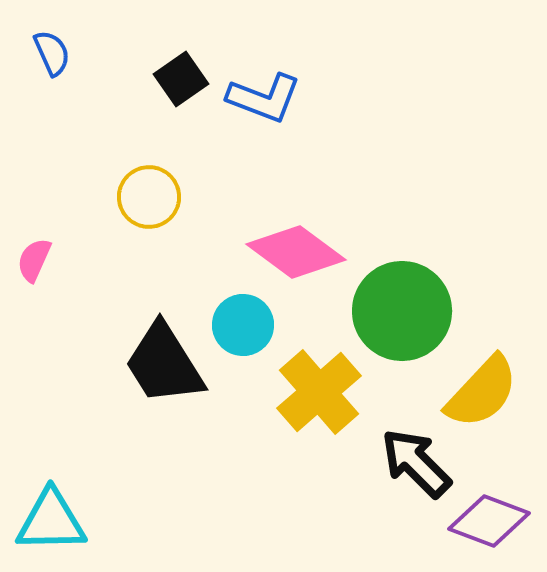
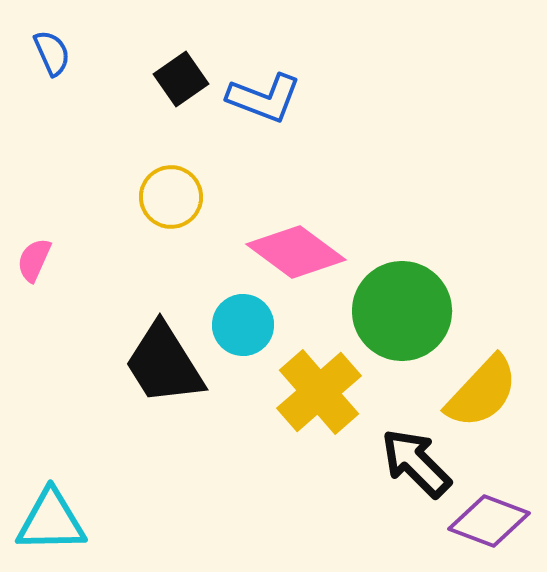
yellow circle: moved 22 px right
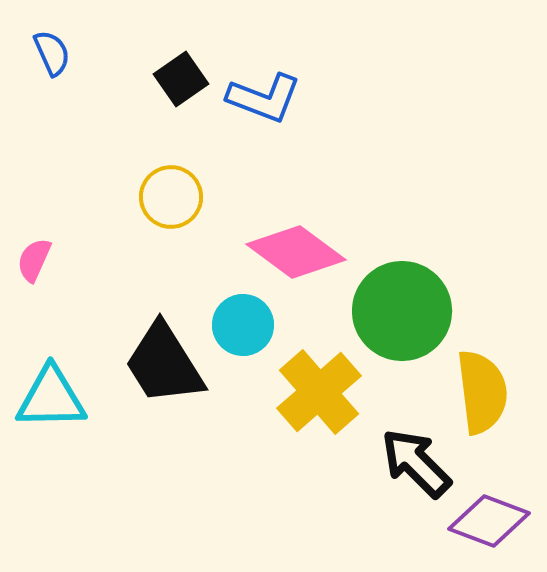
yellow semicircle: rotated 50 degrees counterclockwise
cyan triangle: moved 123 px up
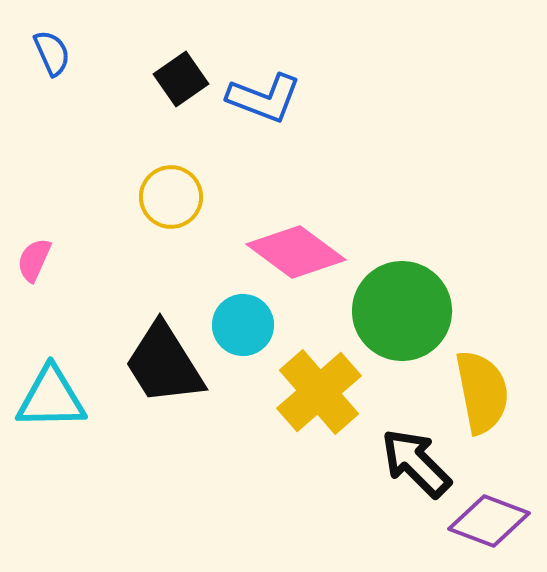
yellow semicircle: rotated 4 degrees counterclockwise
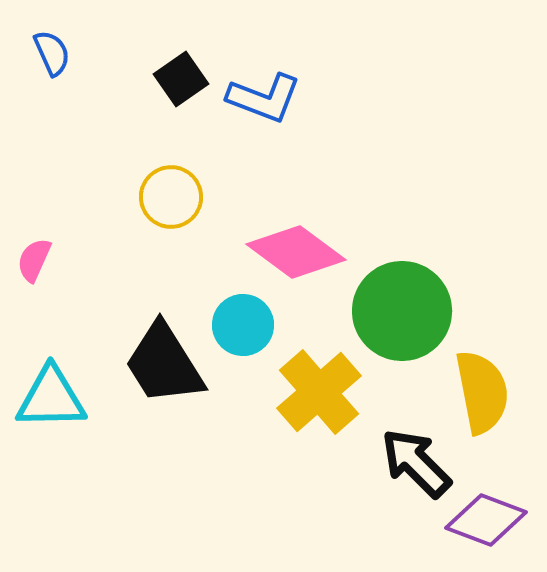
purple diamond: moved 3 px left, 1 px up
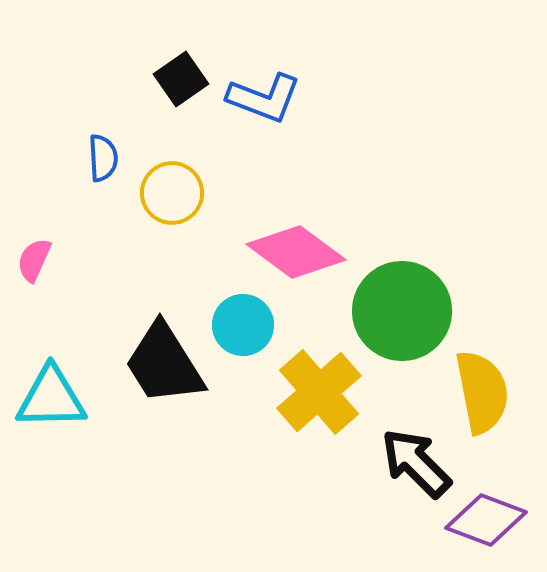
blue semicircle: moved 51 px right, 105 px down; rotated 21 degrees clockwise
yellow circle: moved 1 px right, 4 px up
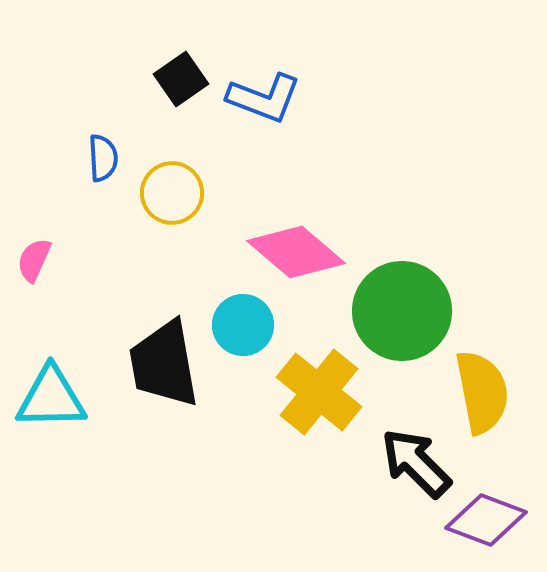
pink diamond: rotated 4 degrees clockwise
black trapezoid: rotated 22 degrees clockwise
yellow cross: rotated 10 degrees counterclockwise
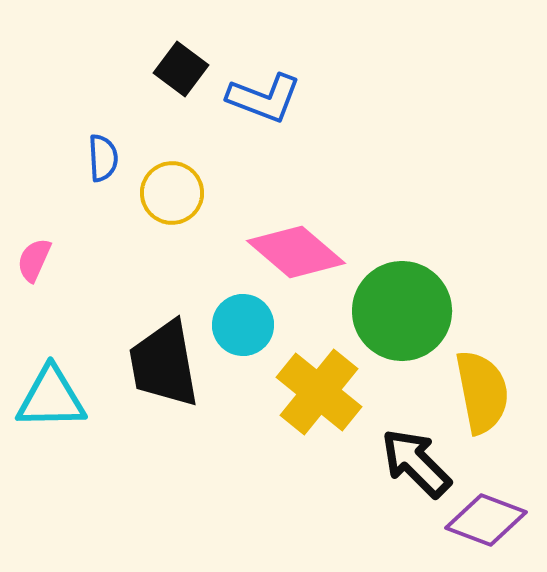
black square: moved 10 px up; rotated 18 degrees counterclockwise
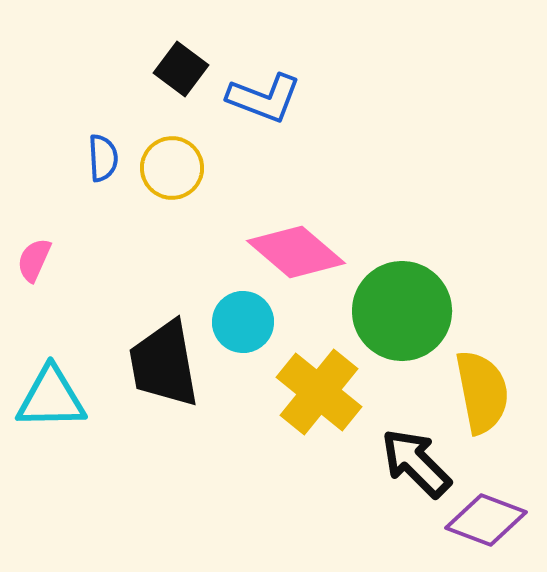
yellow circle: moved 25 px up
cyan circle: moved 3 px up
